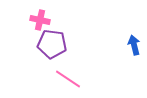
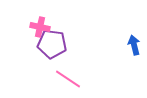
pink cross: moved 7 px down
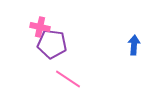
blue arrow: rotated 18 degrees clockwise
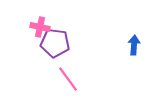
purple pentagon: moved 3 px right, 1 px up
pink line: rotated 20 degrees clockwise
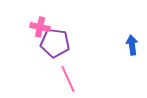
blue arrow: moved 2 px left; rotated 12 degrees counterclockwise
pink line: rotated 12 degrees clockwise
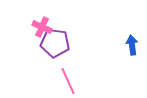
pink cross: moved 2 px right; rotated 12 degrees clockwise
pink line: moved 2 px down
